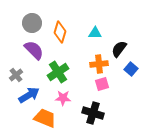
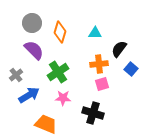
orange trapezoid: moved 1 px right, 6 px down
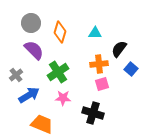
gray circle: moved 1 px left
orange trapezoid: moved 4 px left
